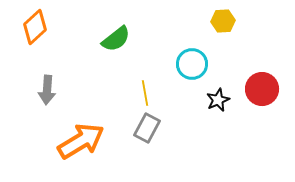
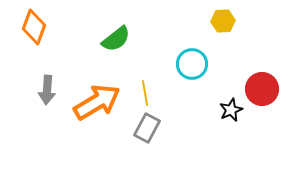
orange diamond: moved 1 px left; rotated 28 degrees counterclockwise
black star: moved 13 px right, 10 px down
orange arrow: moved 16 px right, 39 px up
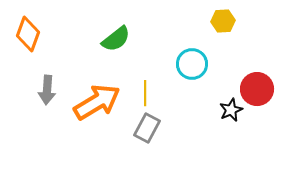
orange diamond: moved 6 px left, 7 px down
red circle: moved 5 px left
yellow line: rotated 10 degrees clockwise
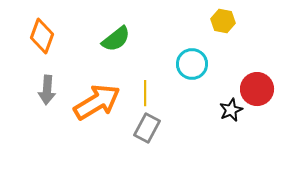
yellow hexagon: rotated 15 degrees clockwise
orange diamond: moved 14 px right, 2 px down
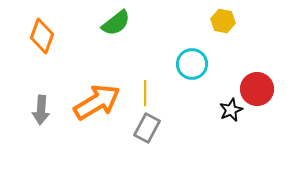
green semicircle: moved 16 px up
gray arrow: moved 6 px left, 20 px down
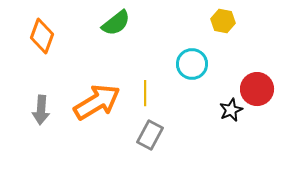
gray rectangle: moved 3 px right, 7 px down
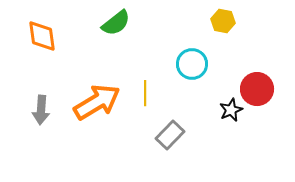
orange diamond: rotated 28 degrees counterclockwise
gray rectangle: moved 20 px right; rotated 16 degrees clockwise
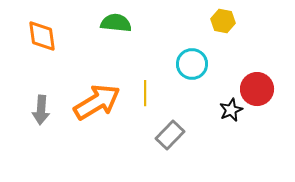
green semicircle: rotated 136 degrees counterclockwise
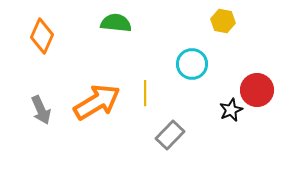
orange diamond: rotated 32 degrees clockwise
red circle: moved 1 px down
gray arrow: rotated 28 degrees counterclockwise
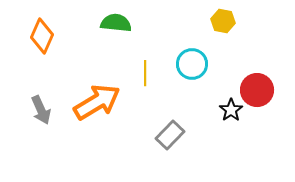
yellow line: moved 20 px up
black star: rotated 10 degrees counterclockwise
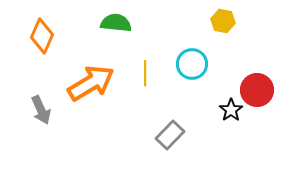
orange arrow: moved 6 px left, 19 px up
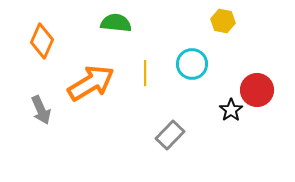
orange diamond: moved 5 px down
